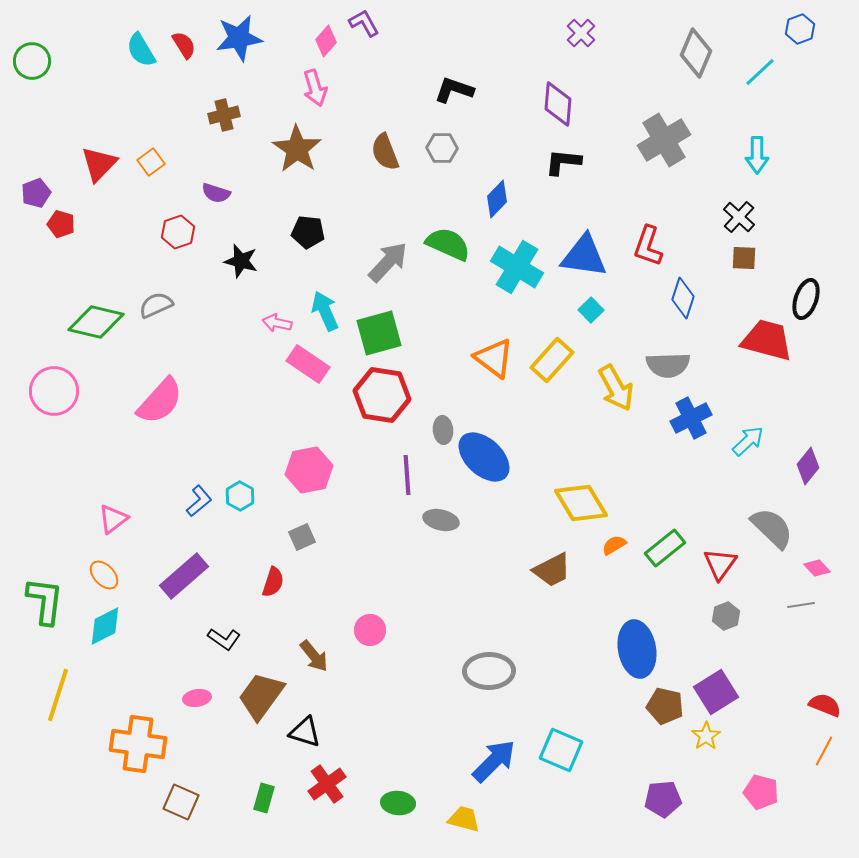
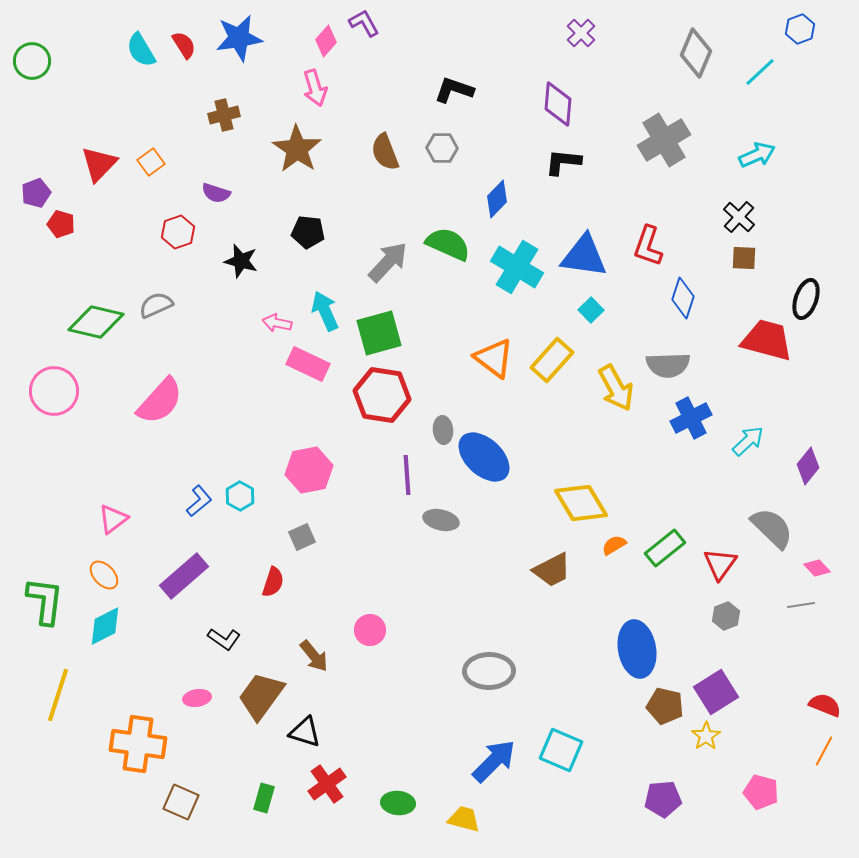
cyan arrow at (757, 155): rotated 114 degrees counterclockwise
pink rectangle at (308, 364): rotated 9 degrees counterclockwise
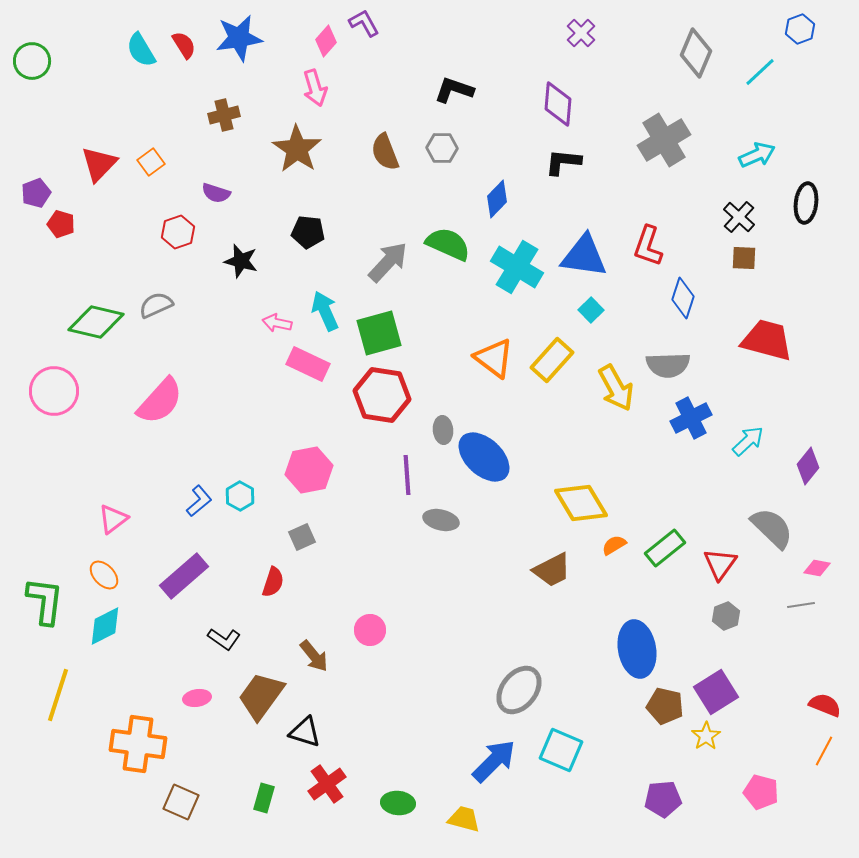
black ellipse at (806, 299): moved 96 px up; rotated 12 degrees counterclockwise
pink diamond at (817, 568): rotated 36 degrees counterclockwise
gray ellipse at (489, 671): moved 30 px right, 19 px down; rotated 51 degrees counterclockwise
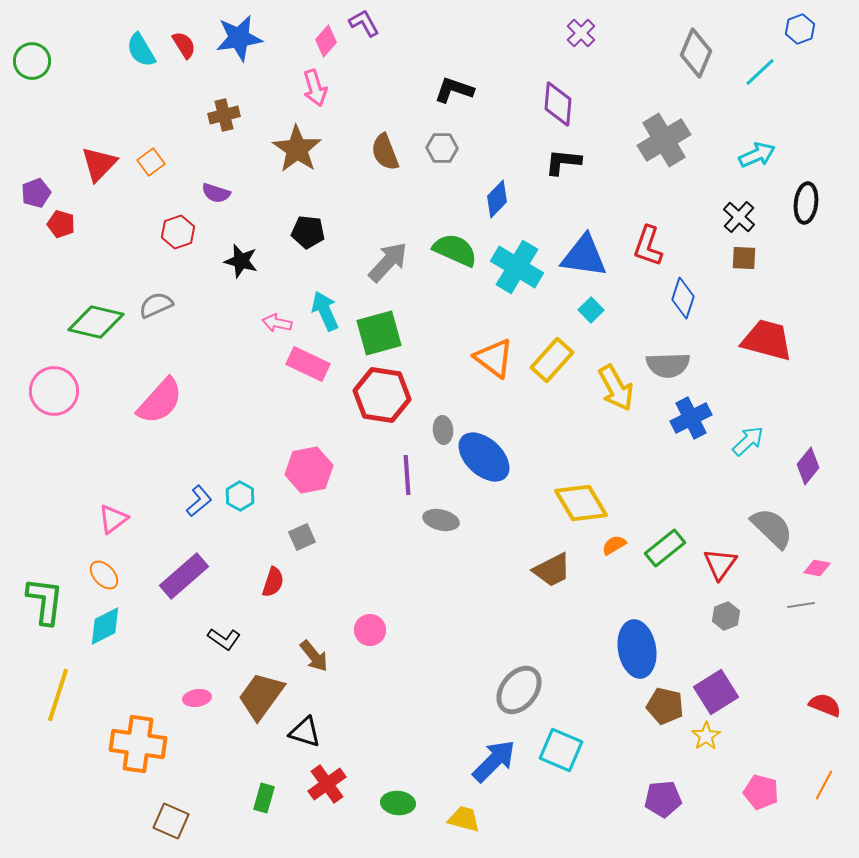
green semicircle at (448, 244): moved 7 px right, 6 px down
orange line at (824, 751): moved 34 px down
brown square at (181, 802): moved 10 px left, 19 px down
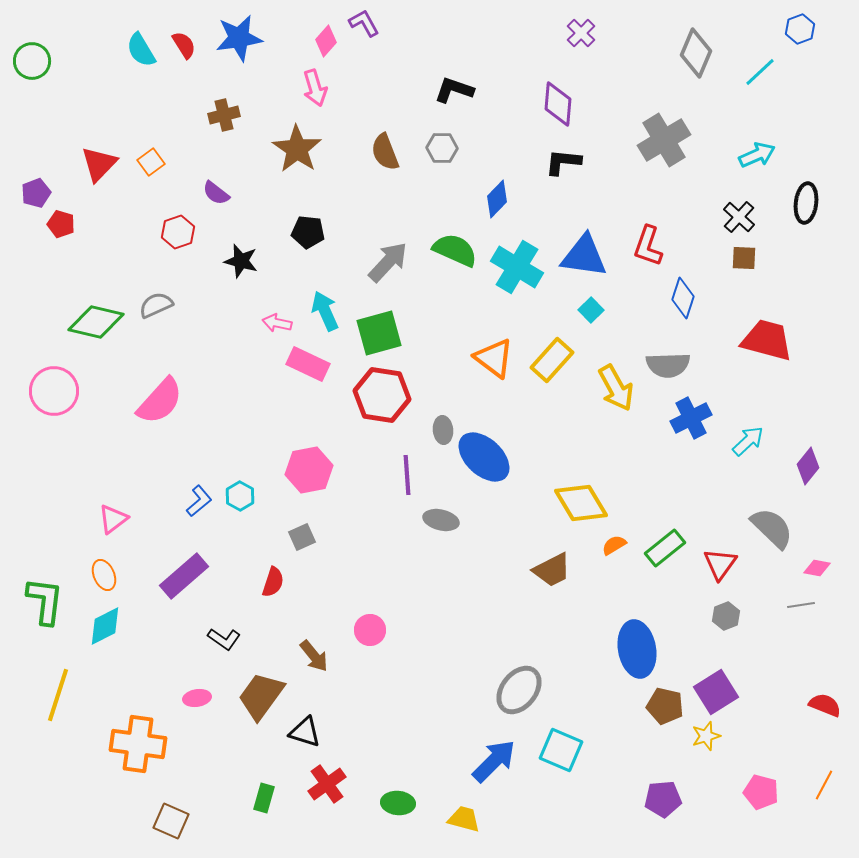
purple semicircle at (216, 193): rotated 20 degrees clockwise
orange ellipse at (104, 575): rotated 20 degrees clockwise
yellow star at (706, 736): rotated 16 degrees clockwise
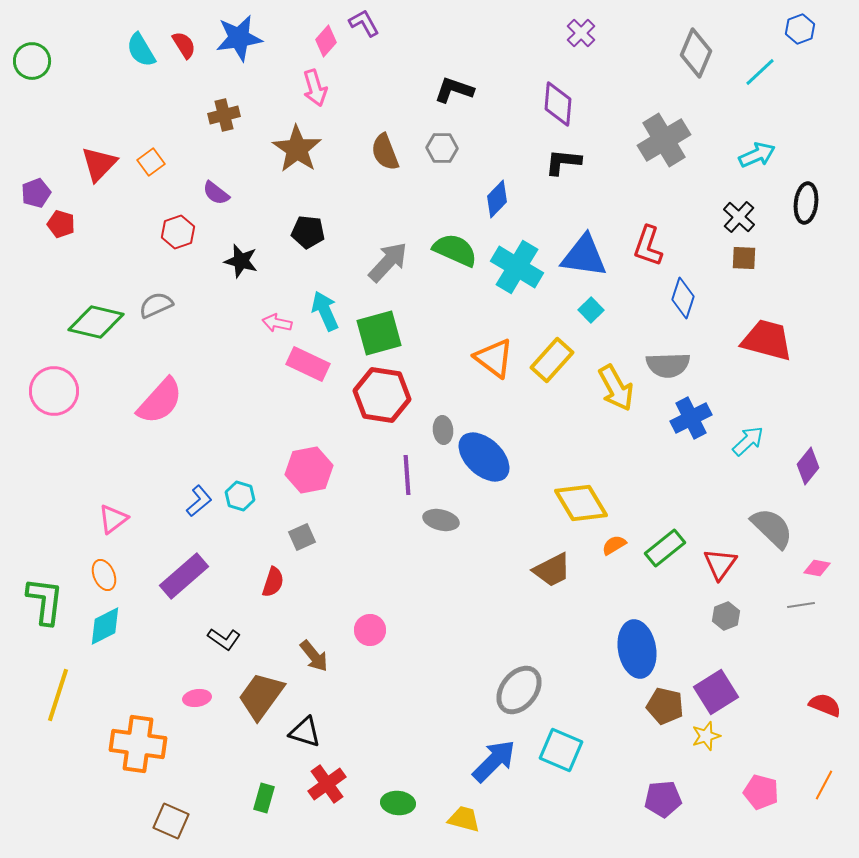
cyan hexagon at (240, 496): rotated 12 degrees counterclockwise
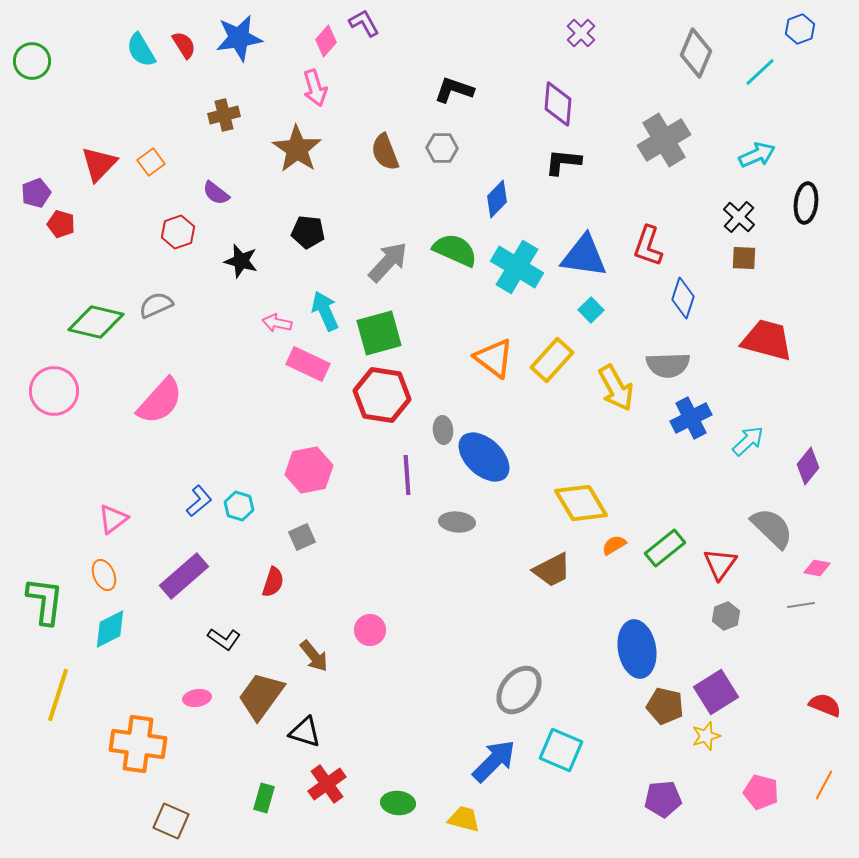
cyan hexagon at (240, 496): moved 1 px left, 10 px down
gray ellipse at (441, 520): moved 16 px right, 2 px down; rotated 8 degrees counterclockwise
cyan diamond at (105, 626): moved 5 px right, 3 px down
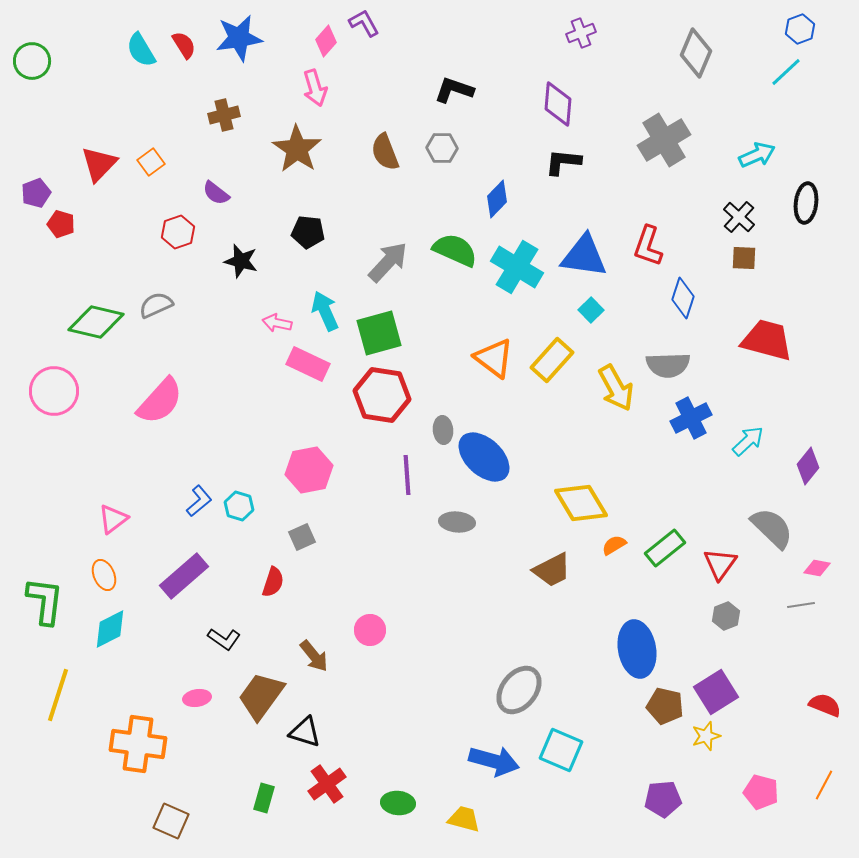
purple cross at (581, 33): rotated 24 degrees clockwise
cyan line at (760, 72): moved 26 px right
blue arrow at (494, 761): rotated 60 degrees clockwise
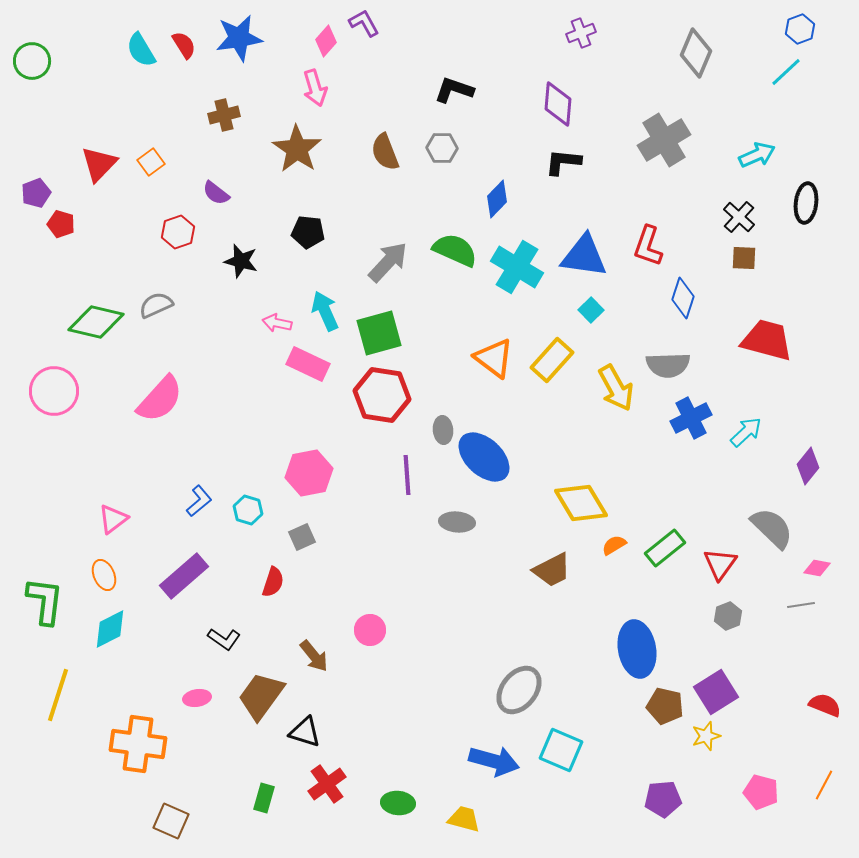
pink semicircle at (160, 401): moved 2 px up
cyan arrow at (748, 441): moved 2 px left, 9 px up
pink hexagon at (309, 470): moved 3 px down
cyan hexagon at (239, 506): moved 9 px right, 4 px down
gray hexagon at (726, 616): moved 2 px right
